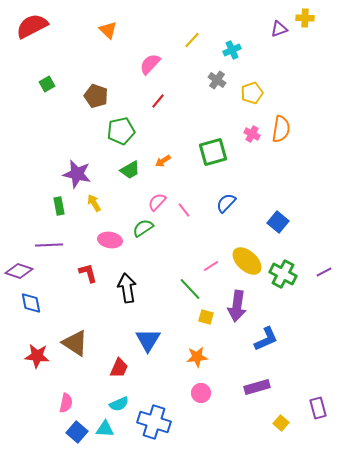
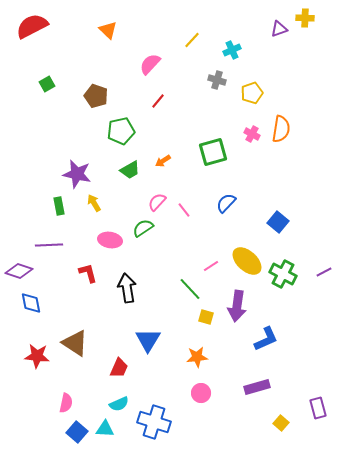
gray cross at (217, 80): rotated 18 degrees counterclockwise
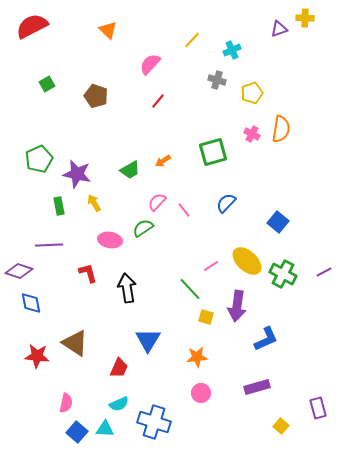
green pentagon at (121, 131): moved 82 px left, 28 px down; rotated 12 degrees counterclockwise
yellow square at (281, 423): moved 3 px down
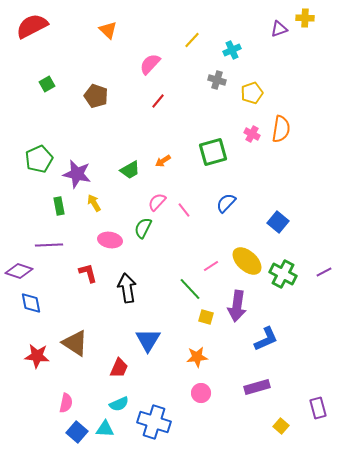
green semicircle at (143, 228): rotated 30 degrees counterclockwise
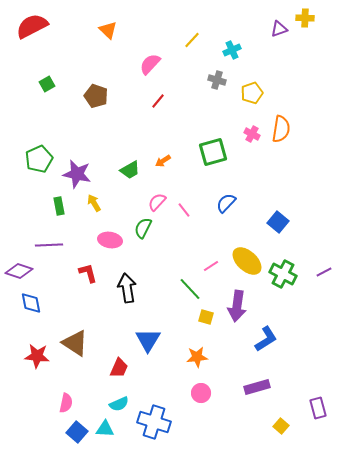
blue L-shape at (266, 339): rotated 8 degrees counterclockwise
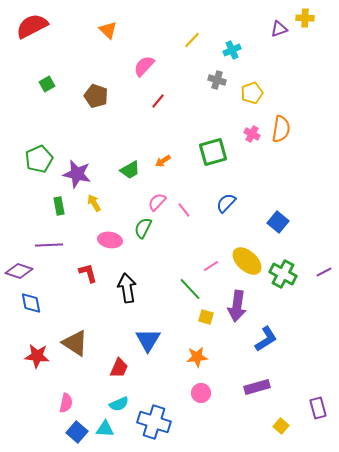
pink semicircle at (150, 64): moved 6 px left, 2 px down
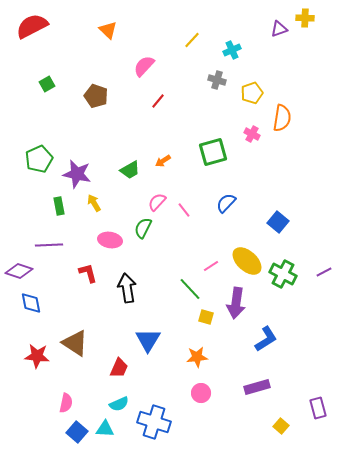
orange semicircle at (281, 129): moved 1 px right, 11 px up
purple arrow at (237, 306): moved 1 px left, 3 px up
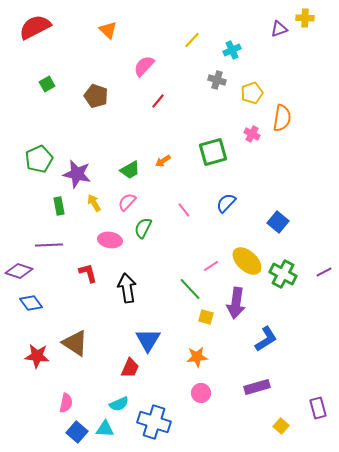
red semicircle at (32, 26): moved 3 px right, 1 px down
pink semicircle at (157, 202): moved 30 px left
blue diamond at (31, 303): rotated 25 degrees counterclockwise
red trapezoid at (119, 368): moved 11 px right
